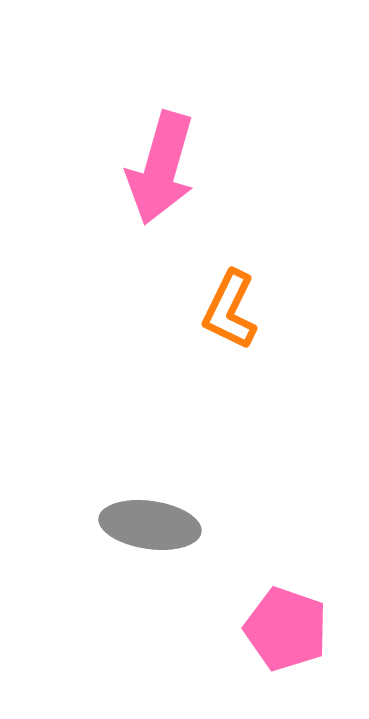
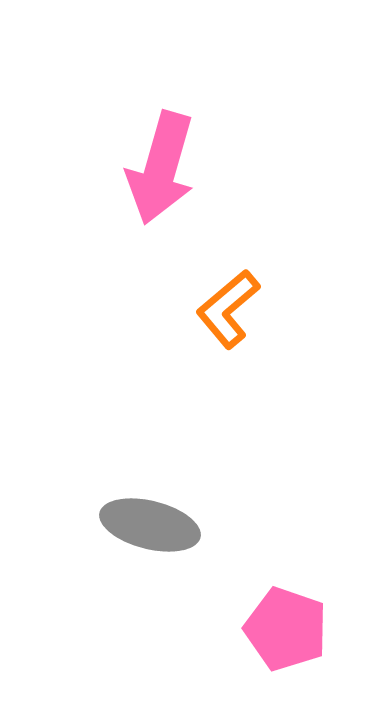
orange L-shape: moved 2 px left, 1 px up; rotated 24 degrees clockwise
gray ellipse: rotated 6 degrees clockwise
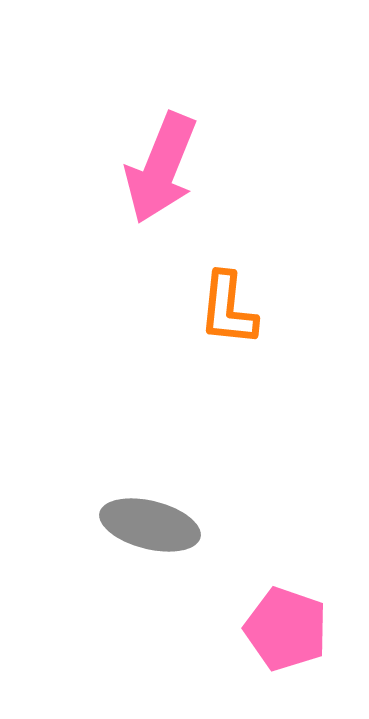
pink arrow: rotated 6 degrees clockwise
orange L-shape: rotated 44 degrees counterclockwise
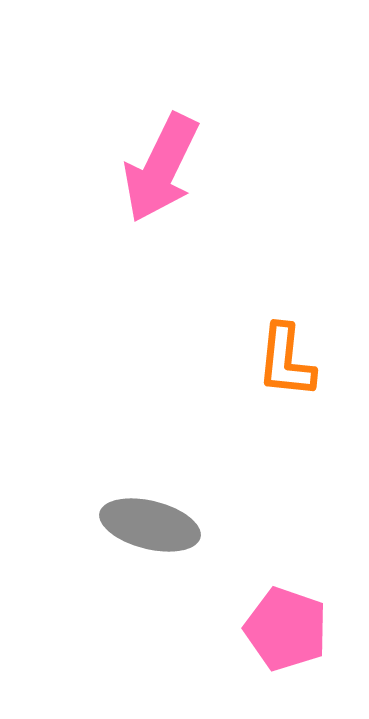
pink arrow: rotated 4 degrees clockwise
orange L-shape: moved 58 px right, 52 px down
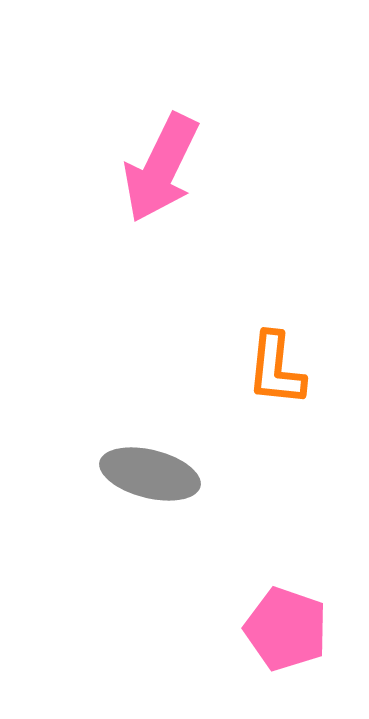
orange L-shape: moved 10 px left, 8 px down
gray ellipse: moved 51 px up
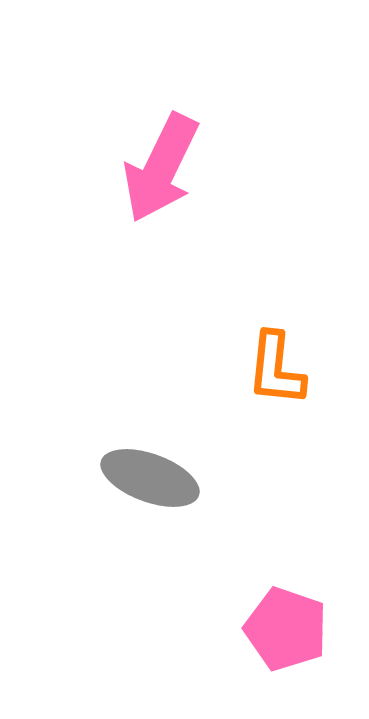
gray ellipse: moved 4 px down; rotated 6 degrees clockwise
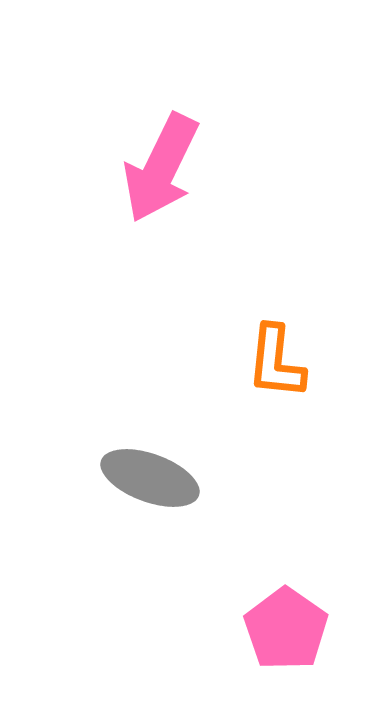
orange L-shape: moved 7 px up
pink pentagon: rotated 16 degrees clockwise
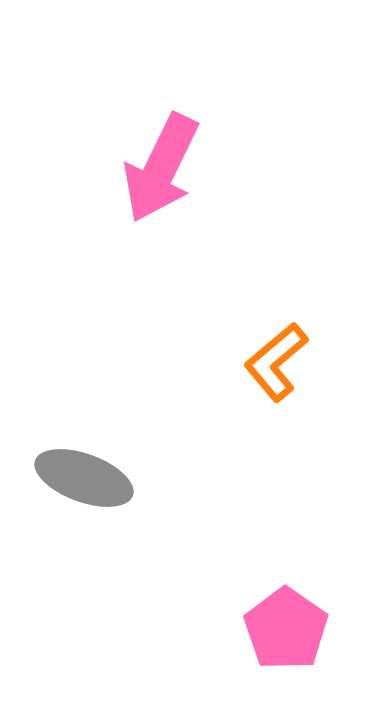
orange L-shape: rotated 44 degrees clockwise
gray ellipse: moved 66 px left
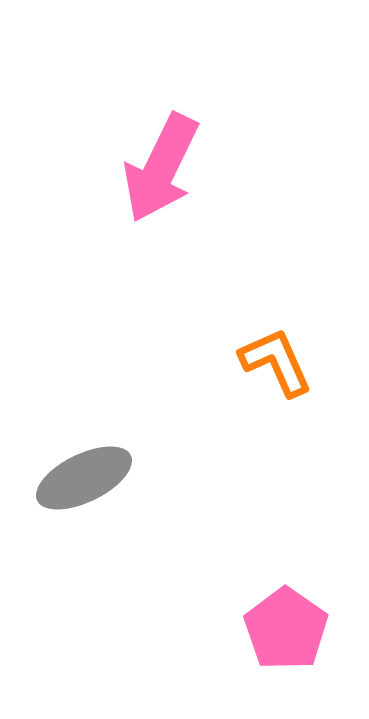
orange L-shape: rotated 106 degrees clockwise
gray ellipse: rotated 46 degrees counterclockwise
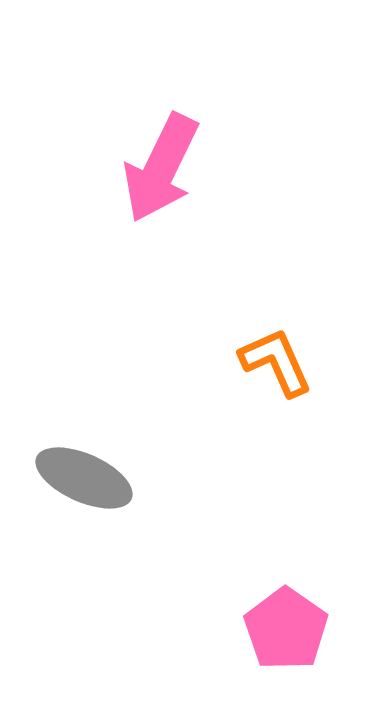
gray ellipse: rotated 50 degrees clockwise
